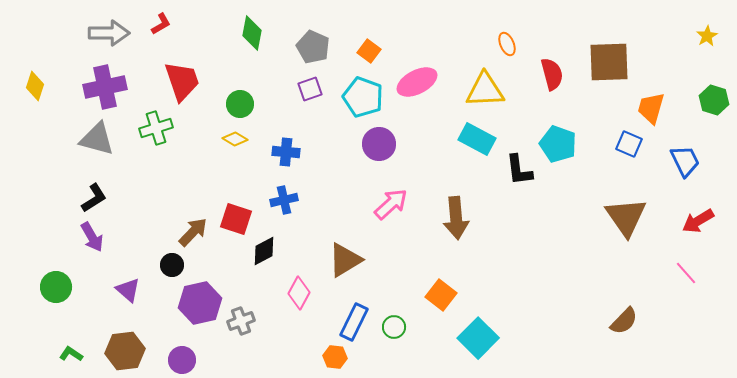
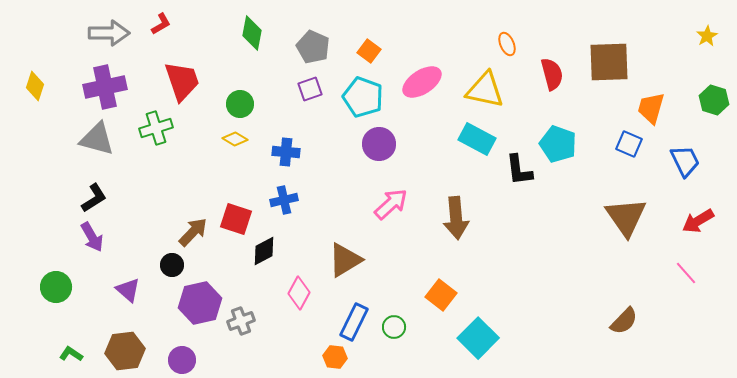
pink ellipse at (417, 82): moved 5 px right; rotated 6 degrees counterclockwise
yellow triangle at (485, 90): rotated 15 degrees clockwise
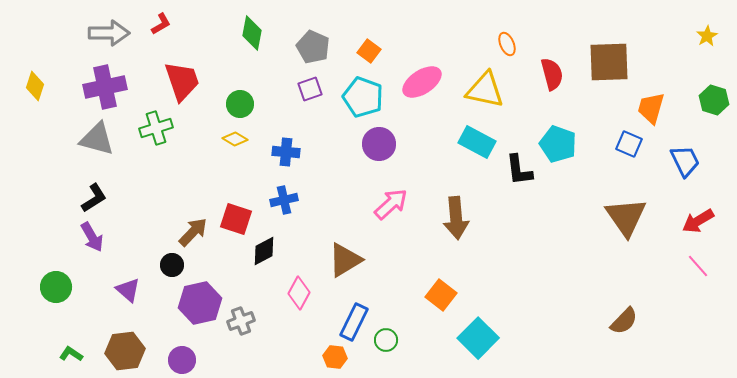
cyan rectangle at (477, 139): moved 3 px down
pink line at (686, 273): moved 12 px right, 7 px up
green circle at (394, 327): moved 8 px left, 13 px down
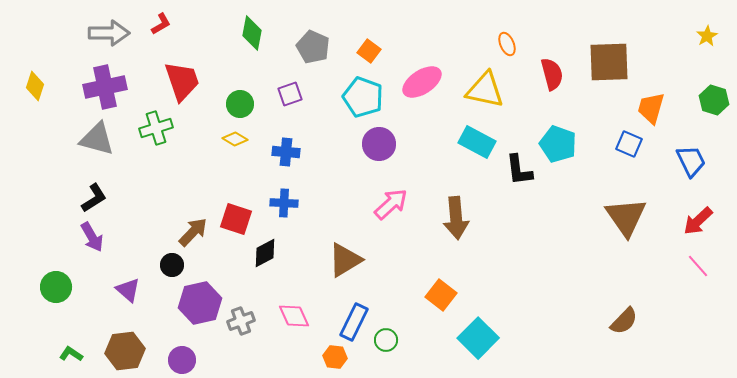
purple square at (310, 89): moved 20 px left, 5 px down
blue trapezoid at (685, 161): moved 6 px right
blue cross at (284, 200): moved 3 px down; rotated 16 degrees clockwise
red arrow at (698, 221): rotated 12 degrees counterclockwise
black diamond at (264, 251): moved 1 px right, 2 px down
pink diamond at (299, 293): moved 5 px left, 23 px down; rotated 52 degrees counterclockwise
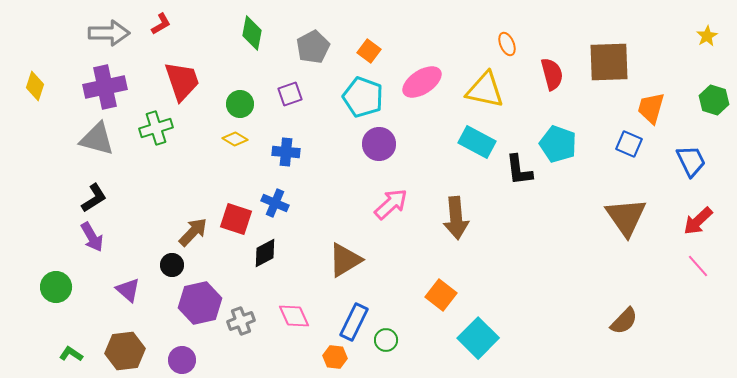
gray pentagon at (313, 47): rotated 20 degrees clockwise
blue cross at (284, 203): moved 9 px left; rotated 20 degrees clockwise
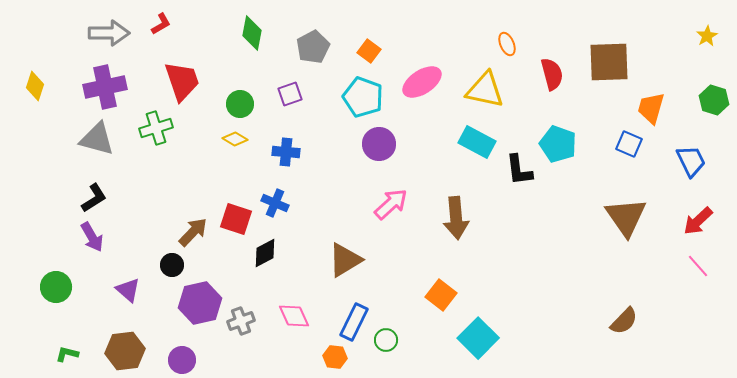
green L-shape at (71, 354): moved 4 px left; rotated 20 degrees counterclockwise
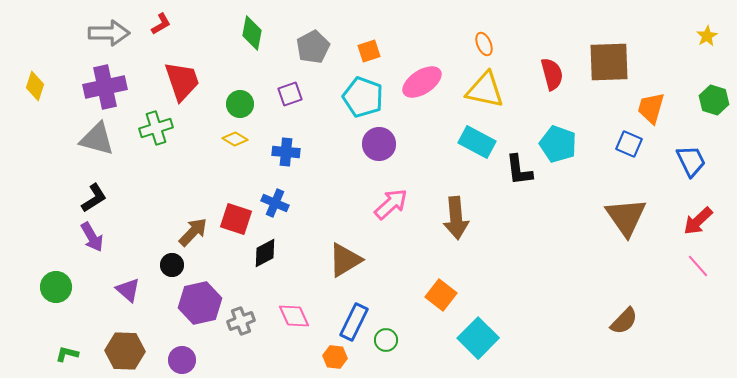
orange ellipse at (507, 44): moved 23 px left
orange square at (369, 51): rotated 35 degrees clockwise
brown hexagon at (125, 351): rotated 9 degrees clockwise
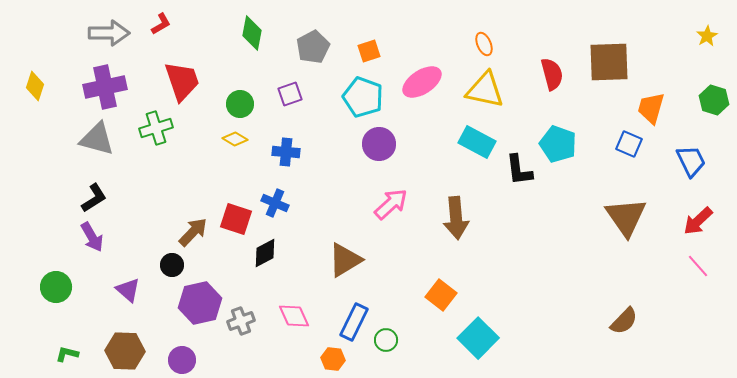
orange hexagon at (335, 357): moved 2 px left, 2 px down
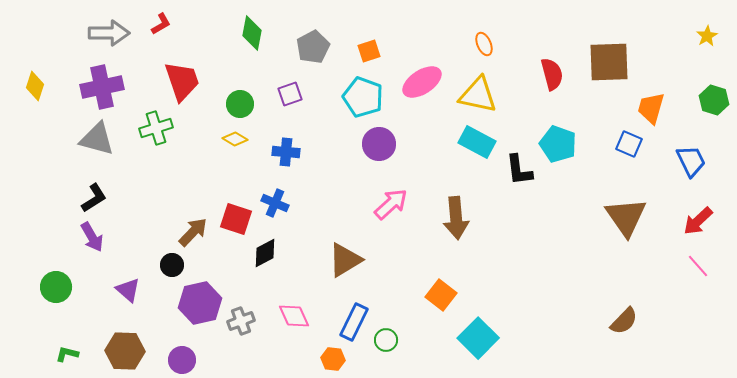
purple cross at (105, 87): moved 3 px left
yellow triangle at (485, 90): moved 7 px left, 5 px down
